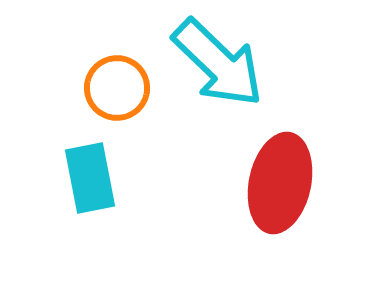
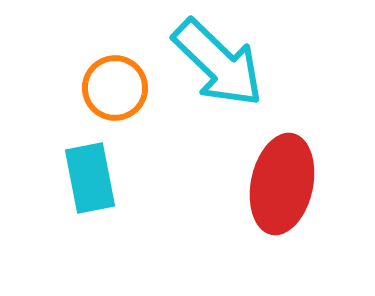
orange circle: moved 2 px left
red ellipse: moved 2 px right, 1 px down
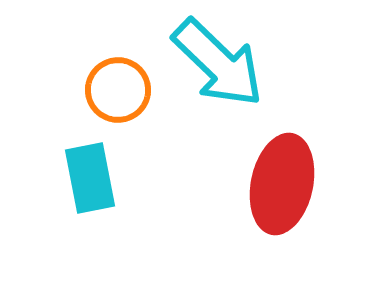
orange circle: moved 3 px right, 2 px down
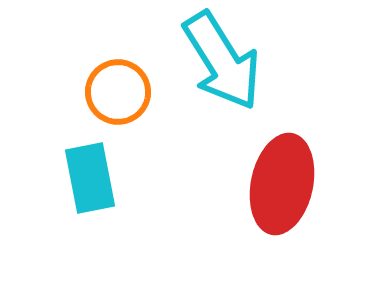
cyan arrow: moved 4 px right, 2 px up; rotated 14 degrees clockwise
orange circle: moved 2 px down
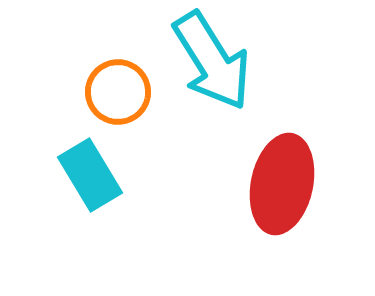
cyan arrow: moved 10 px left
cyan rectangle: moved 3 px up; rotated 20 degrees counterclockwise
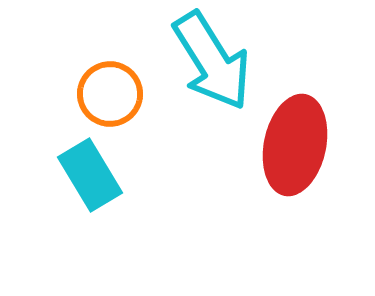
orange circle: moved 8 px left, 2 px down
red ellipse: moved 13 px right, 39 px up
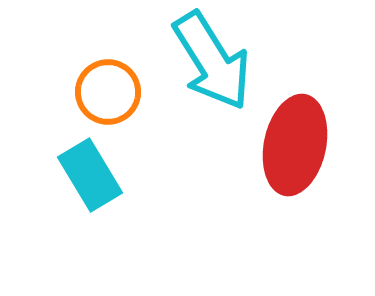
orange circle: moved 2 px left, 2 px up
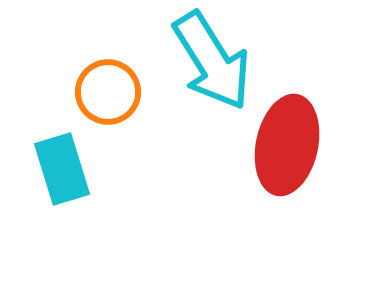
red ellipse: moved 8 px left
cyan rectangle: moved 28 px left, 6 px up; rotated 14 degrees clockwise
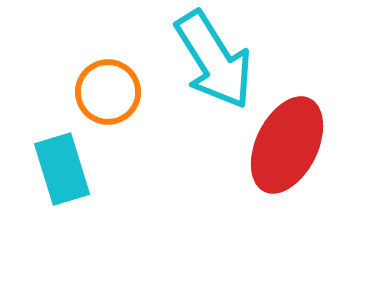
cyan arrow: moved 2 px right, 1 px up
red ellipse: rotated 14 degrees clockwise
